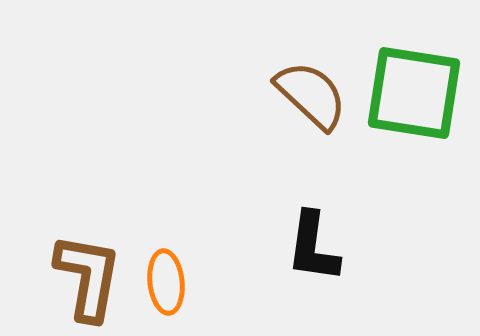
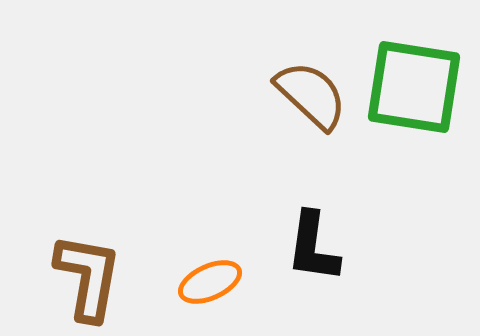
green square: moved 6 px up
orange ellipse: moved 44 px right; rotated 72 degrees clockwise
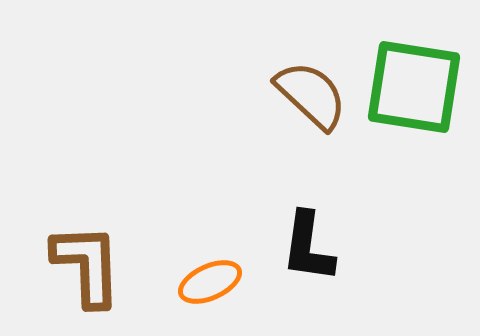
black L-shape: moved 5 px left
brown L-shape: moved 1 px left, 12 px up; rotated 12 degrees counterclockwise
